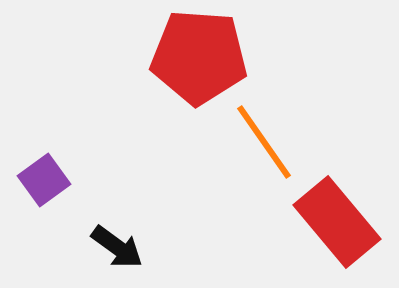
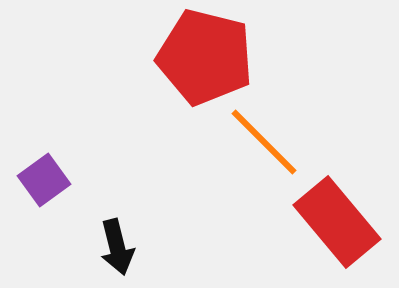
red pentagon: moved 6 px right; rotated 10 degrees clockwise
orange line: rotated 10 degrees counterclockwise
black arrow: rotated 40 degrees clockwise
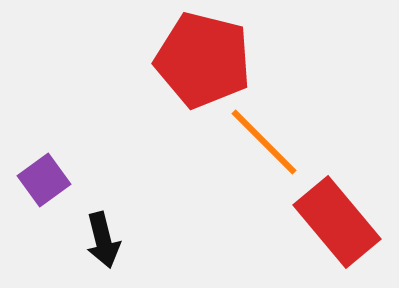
red pentagon: moved 2 px left, 3 px down
black arrow: moved 14 px left, 7 px up
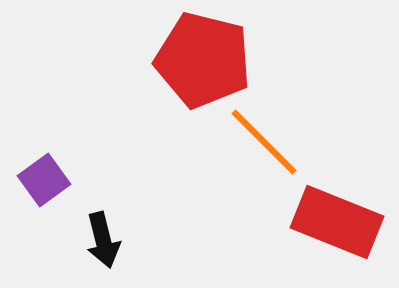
red rectangle: rotated 28 degrees counterclockwise
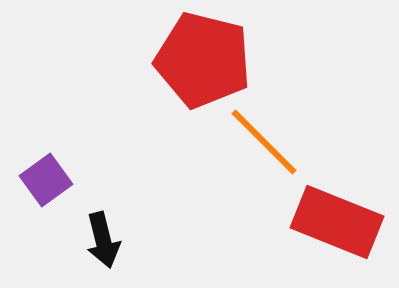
purple square: moved 2 px right
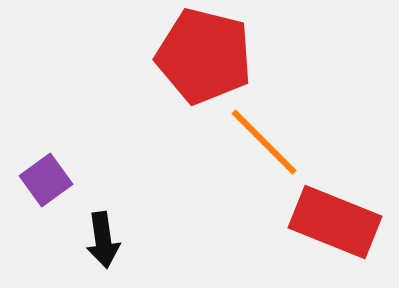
red pentagon: moved 1 px right, 4 px up
red rectangle: moved 2 px left
black arrow: rotated 6 degrees clockwise
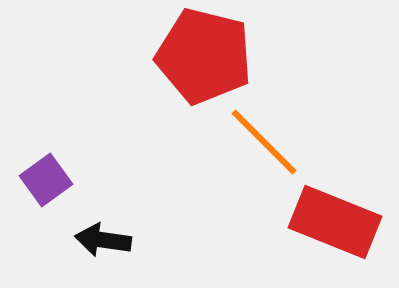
black arrow: rotated 106 degrees clockwise
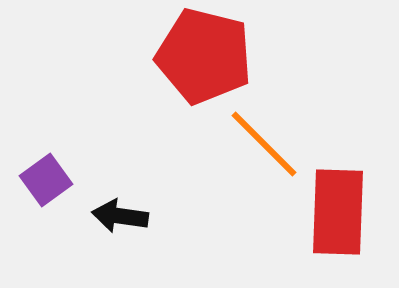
orange line: moved 2 px down
red rectangle: moved 3 px right, 10 px up; rotated 70 degrees clockwise
black arrow: moved 17 px right, 24 px up
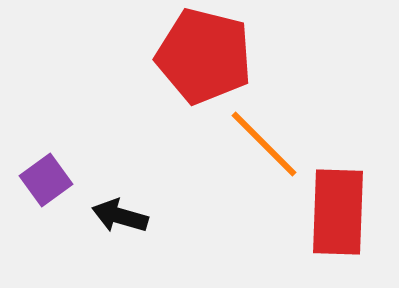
black arrow: rotated 8 degrees clockwise
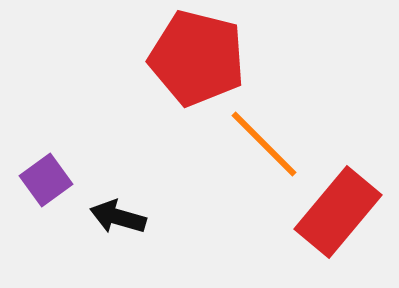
red pentagon: moved 7 px left, 2 px down
red rectangle: rotated 38 degrees clockwise
black arrow: moved 2 px left, 1 px down
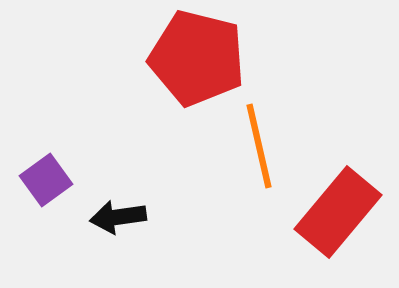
orange line: moved 5 px left, 2 px down; rotated 32 degrees clockwise
black arrow: rotated 24 degrees counterclockwise
